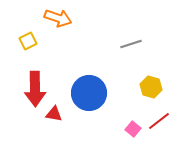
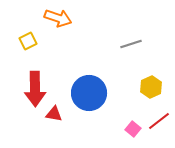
yellow hexagon: rotated 20 degrees clockwise
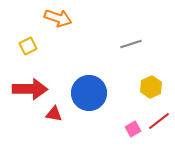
yellow square: moved 5 px down
red arrow: moved 5 px left; rotated 88 degrees counterclockwise
pink square: rotated 21 degrees clockwise
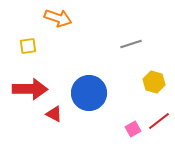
yellow square: rotated 18 degrees clockwise
yellow hexagon: moved 3 px right, 5 px up; rotated 20 degrees counterclockwise
red triangle: rotated 18 degrees clockwise
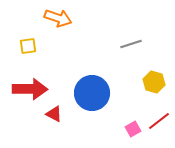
blue circle: moved 3 px right
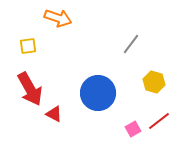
gray line: rotated 35 degrees counterclockwise
red arrow: rotated 60 degrees clockwise
blue circle: moved 6 px right
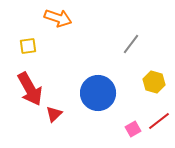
red triangle: rotated 48 degrees clockwise
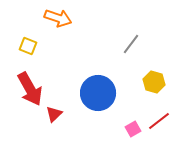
yellow square: rotated 30 degrees clockwise
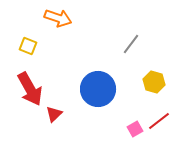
blue circle: moved 4 px up
pink square: moved 2 px right
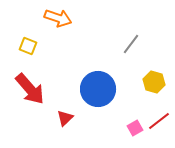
red arrow: rotated 12 degrees counterclockwise
red triangle: moved 11 px right, 4 px down
pink square: moved 1 px up
